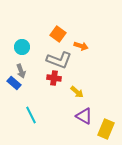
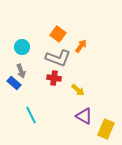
orange arrow: rotated 72 degrees counterclockwise
gray L-shape: moved 1 px left, 2 px up
yellow arrow: moved 1 px right, 2 px up
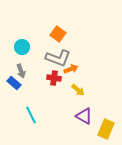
orange arrow: moved 10 px left, 23 px down; rotated 32 degrees clockwise
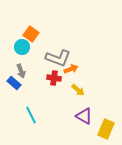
orange square: moved 27 px left
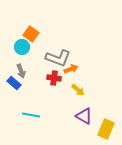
cyan line: rotated 54 degrees counterclockwise
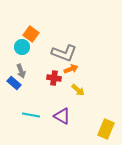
gray L-shape: moved 6 px right, 5 px up
purple triangle: moved 22 px left
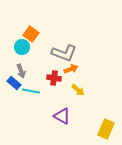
cyan line: moved 24 px up
